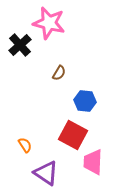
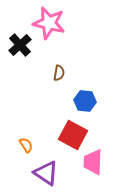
brown semicircle: rotated 21 degrees counterclockwise
orange semicircle: moved 1 px right
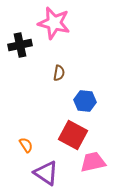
pink star: moved 5 px right
black cross: rotated 30 degrees clockwise
pink trapezoid: rotated 76 degrees clockwise
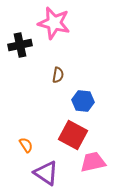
brown semicircle: moved 1 px left, 2 px down
blue hexagon: moved 2 px left
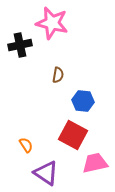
pink star: moved 2 px left
pink trapezoid: moved 2 px right, 1 px down
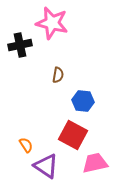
purple triangle: moved 7 px up
